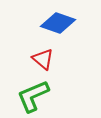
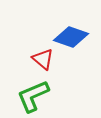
blue diamond: moved 13 px right, 14 px down
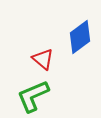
blue diamond: moved 9 px right; rotated 56 degrees counterclockwise
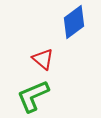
blue diamond: moved 6 px left, 15 px up
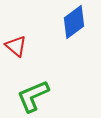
red triangle: moved 27 px left, 13 px up
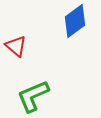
blue diamond: moved 1 px right, 1 px up
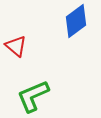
blue diamond: moved 1 px right
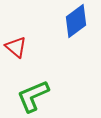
red triangle: moved 1 px down
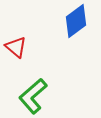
green L-shape: rotated 18 degrees counterclockwise
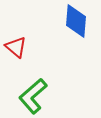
blue diamond: rotated 48 degrees counterclockwise
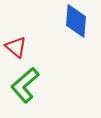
green L-shape: moved 8 px left, 11 px up
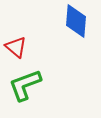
green L-shape: rotated 21 degrees clockwise
